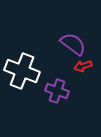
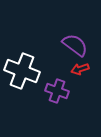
purple semicircle: moved 2 px right, 1 px down
red arrow: moved 3 px left, 3 px down
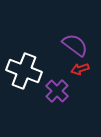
white cross: moved 2 px right
purple cross: rotated 25 degrees clockwise
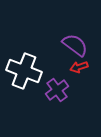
red arrow: moved 1 px left, 2 px up
purple cross: moved 1 px up; rotated 10 degrees clockwise
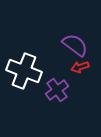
red arrow: moved 1 px right
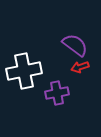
white cross: rotated 32 degrees counterclockwise
purple cross: moved 3 px down; rotated 25 degrees clockwise
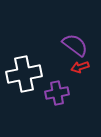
white cross: moved 3 px down
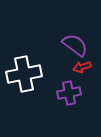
red arrow: moved 2 px right
purple cross: moved 12 px right
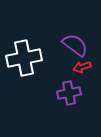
white cross: moved 16 px up
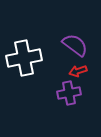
red arrow: moved 4 px left, 4 px down
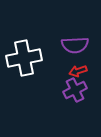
purple semicircle: rotated 140 degrees clockwise
purple cross: moved 6 px right, 3 px up; rotated 15 degrees counterclockwise
